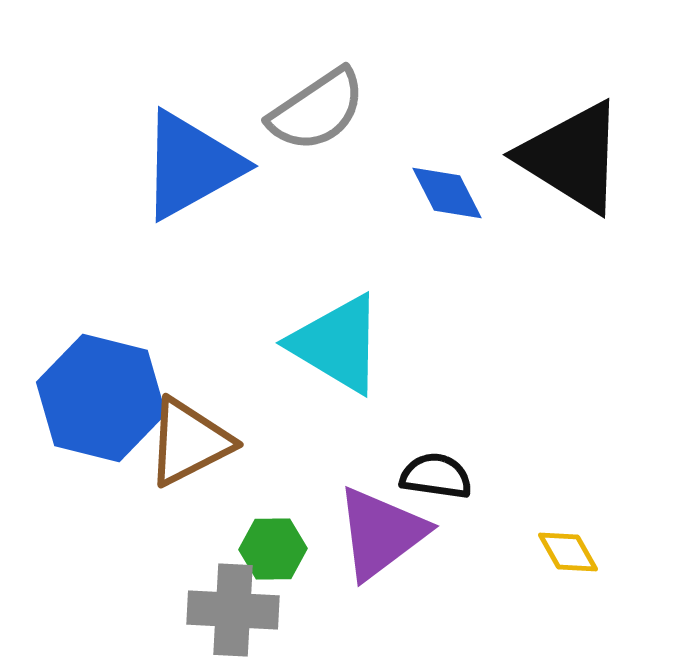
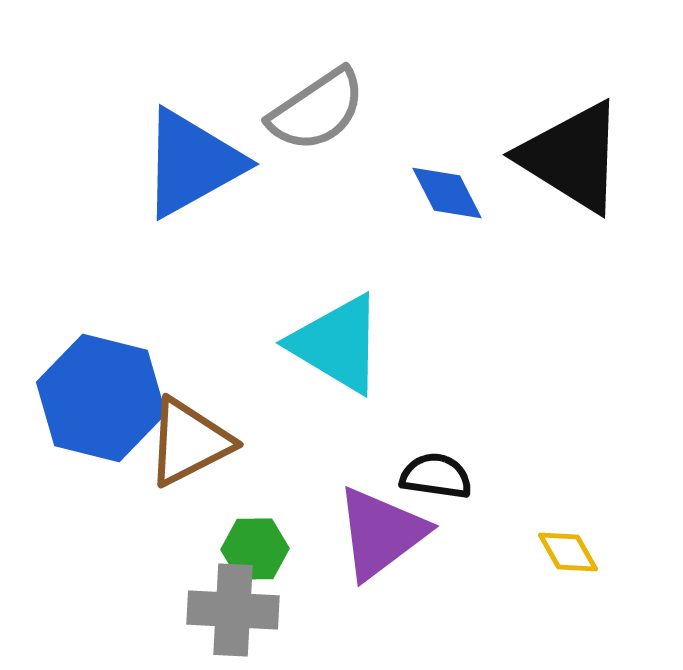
blue triangle: moved 1 px right, 2 px up
green hexagon: moved 18 px left
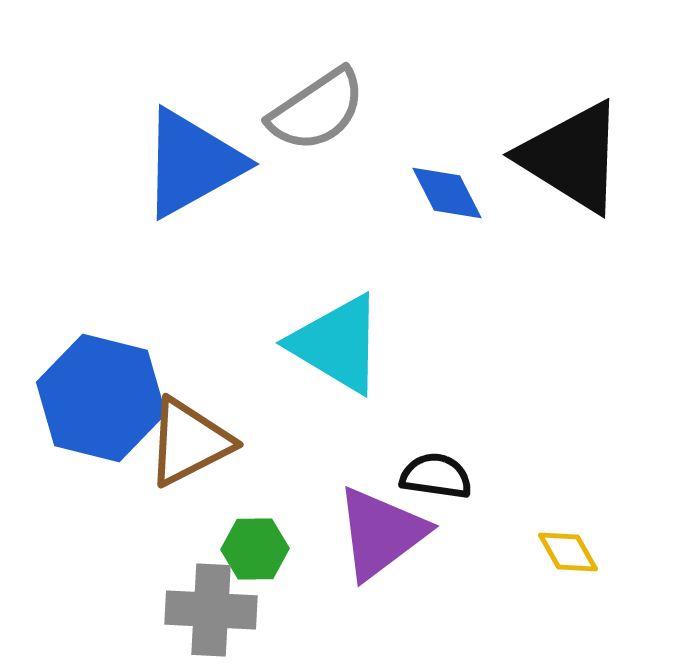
gray cross: moved 22 px left
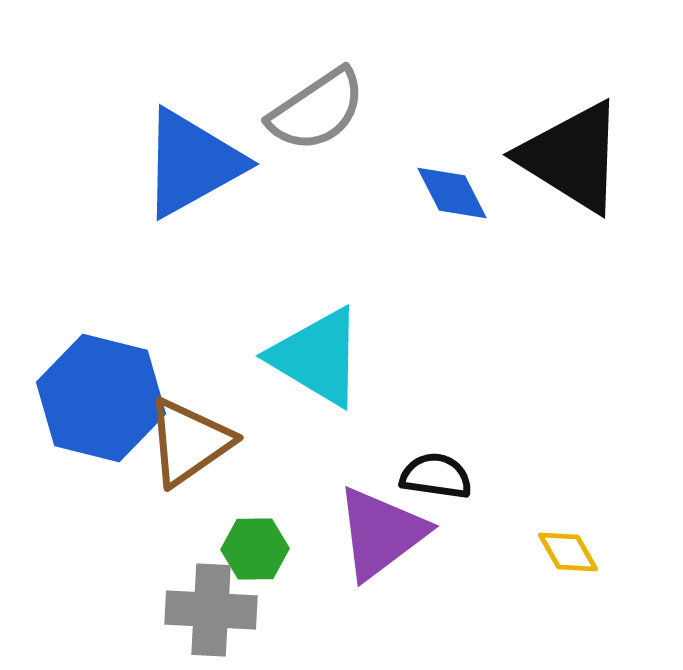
blue diamond: moved 5 px right
cyan triangle: moved 20 px left, 13 px down
brown triangle: rotated 8 degrees counterclockwise
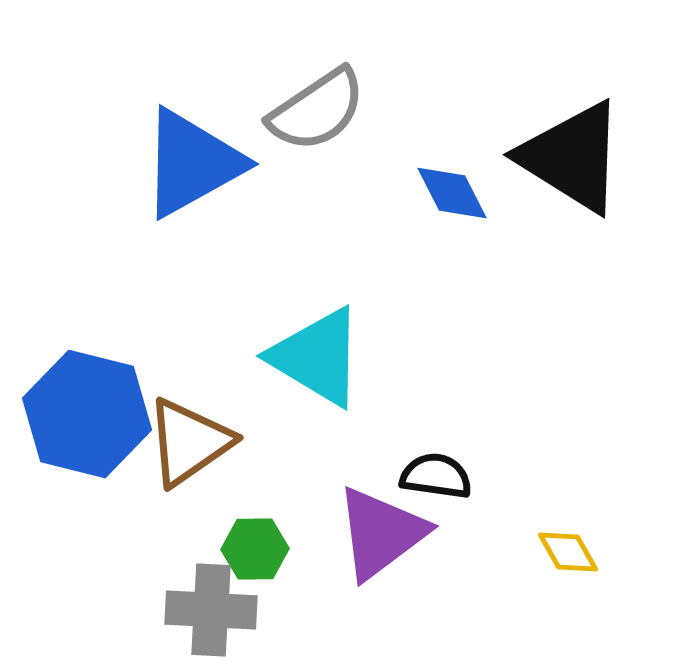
blue hexagon: moved 14 px left, 16 px down
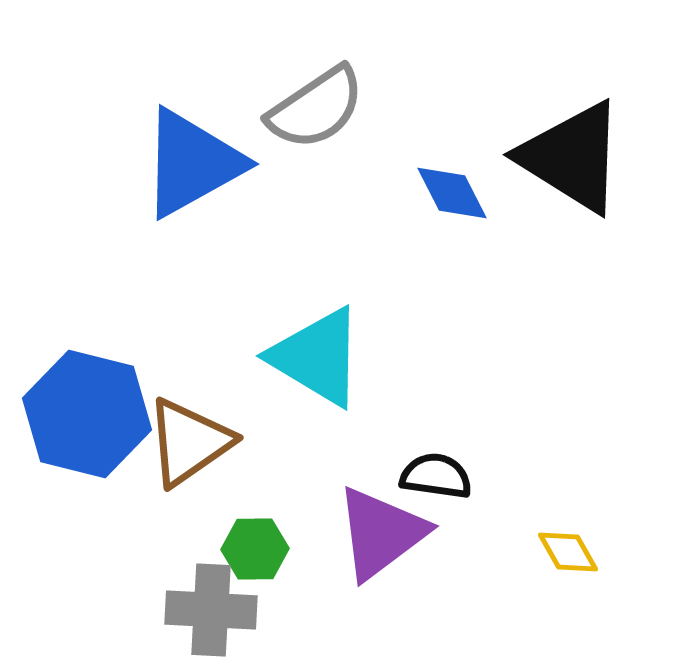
gray semicircle: moved 1 px left, 2 px up
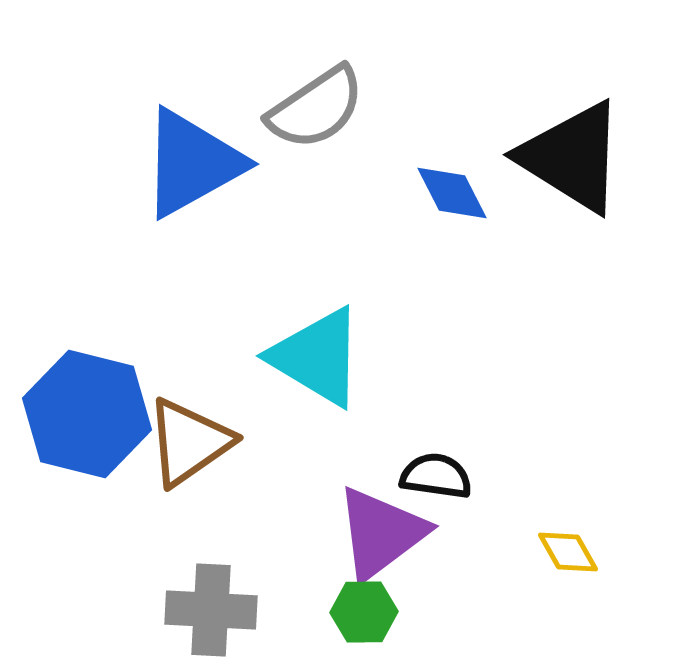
green hexagon: moved 109 px right, 63 px down
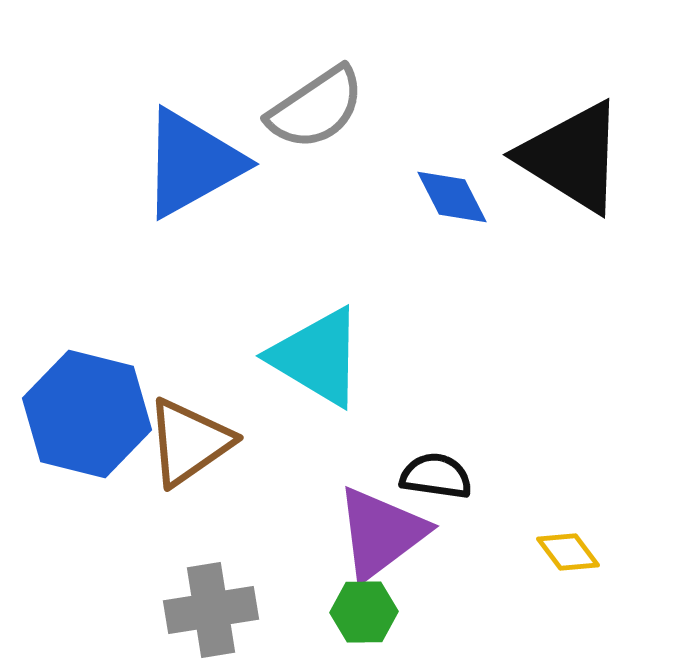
blue diamond: moved 4 px down
yellow diamond: rotated 8 degrees counterclockwise
gray cross: rotated 12 degrees counterclockwise
